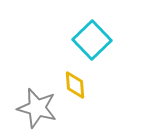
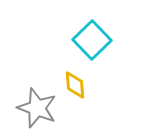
gray star: rotated 6 degrees clockwise
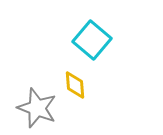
cyan square: rotated 6 degrees counterclockwise
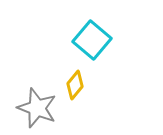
yellow diamond: rotated 44 degrees clockwise
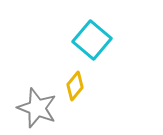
yellow diamond: moved 1 px down
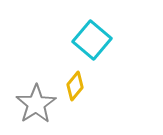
gray star: moved 1 px left, 4 px up; rotated 18 degrees clockwise
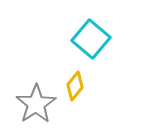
cyan square: moved 1 px left, 1 px up
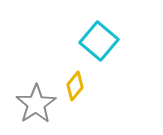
cyan square: moved 8 px right, 2 px down
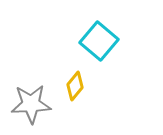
gray star: moved 5 px left; rotated 30 degrees clockwise
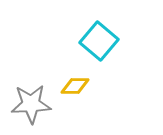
yellow diamond: rotated 52 degrees clockwise
